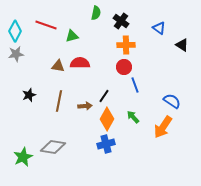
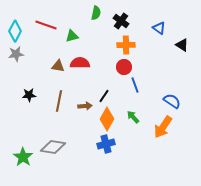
black star: rotated 16 degrees clockwise
green star: rotated 12 degrees counterclockwise
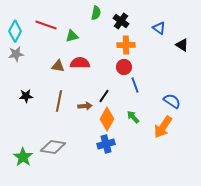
black star: moved 3 px left, 1 px down
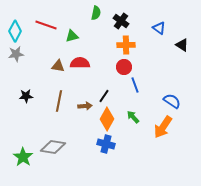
blue cross: rotated 30 degrees clockwise
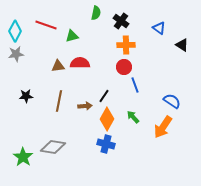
brown triangle: rotated 16 degrees counterclockwise
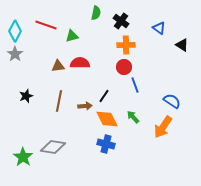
gray star: moved 1 px left; rotated 28 degrees counterclockwise
black star: rotated 16 degrees counterclockwise
orange diamond: rotated 55 degrees counterclockwise
